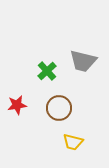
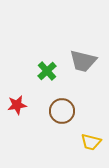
brown circle: moved 3 px right, 3 px down
yellow trapezoid: moved 18 px right
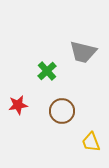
gray trapezoid: moved 9 px up
red star: moved 1 px right
yellow trapezoid: rotated 55 degrees clockwise
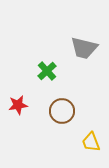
gray trapezoid: moved 1 px right, 4 px up
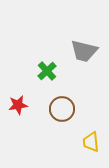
gray trapezoid: moved 3 px down
brown circle: moved 2 px up
yellow trapezoid: rotated 15 degrees clockwise
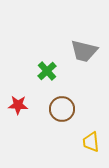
red star: rotated 12 degrees clockwise
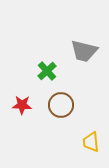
red star: moved 4 px right
brown circle: moved 1 px left, 4 px up
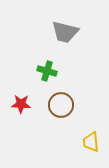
gray trapezoid: moved 19 px left, 19 px up
green cross: rotated 30 degrees counterclockwise
red star: moved 1 px left, 1 px up
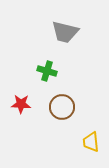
brown circle: moved 1 px right, 2 px down
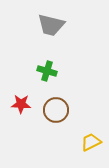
gray trapezoid: moved 14 px left, 7 px up
brown circle: moved 6 px left, 3 px down
yellow trapezoid: rotated 70 degrees clockwise
